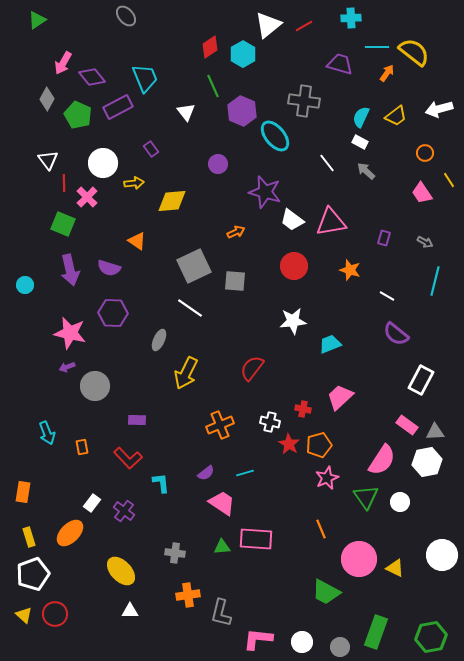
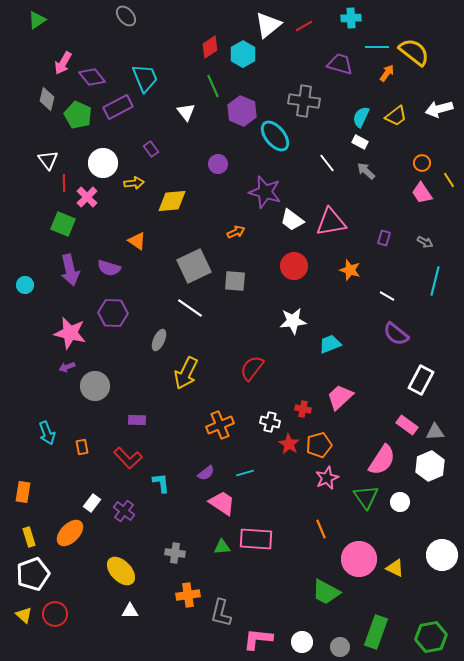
gray diamond at (47, 99): rotated 15 degrees counterclockwise
orange circle at (425, 153): moved 3 px left, 10 px down
white hexagon at (427, 462): moved 3 px right, 4 px down; rotated 12 degrees counterclockwise
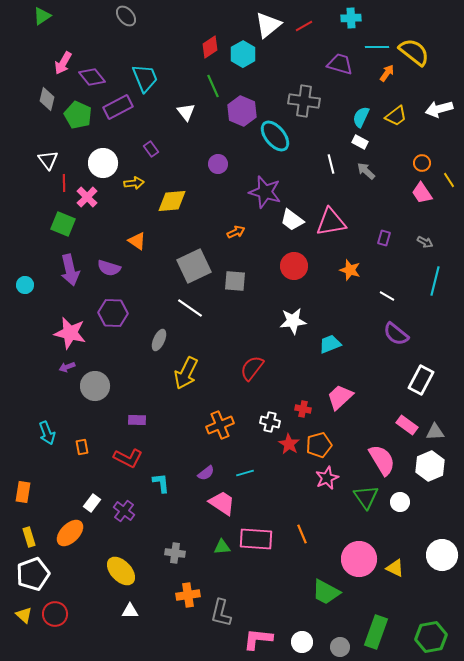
green triangle at (37, 20): moved 5 px right, 4 px up
white line at (327, 163): moved 4 px right, 1 px down; rotated 24 degrees clockwise
red L-shape at (128, 458): rotated 20 degrees counterclockwise
pink semicircle at (382, 460): rotated 64 degrees counterclockwise
orange line at (321, 529): moved 19 px left, 5 px down
